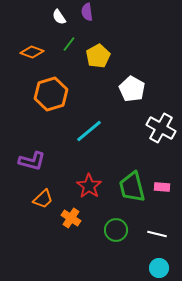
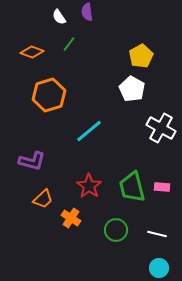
yellow pentagon: moved 43 px right
orange hexagon: moved 2 px left, 1 px down
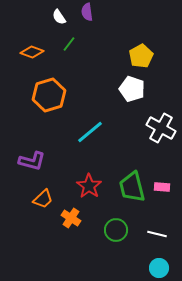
white pentagon: rotated 10 degrees counterclockwise
cyan line: moved 1 px right, 1 px down
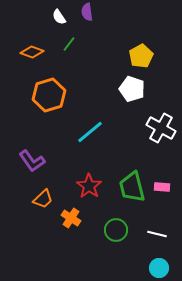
purple L-shape: rotated 40 degrees clockwise
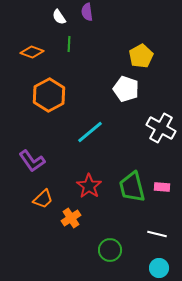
green line: rotated 35 degrees counterclockwise
white pentagon: moved 6 px left
orange hexagon: rotated 12 degrees counterclockwise
orange cross: rotated 24 degrees clockwise
green circle: moved 6 px left, 20 px down
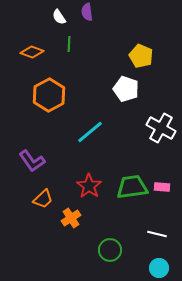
yellow pentagon: rotated 20 degrees counterclockwise
green trapezoid: rotated 96 degrees clockwise
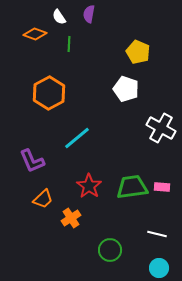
purple semicircle: moved 2 px right, 2 px down; rotated 18 degrees clockwise
orange diamond: moved 3 px right, 18 px up
yellow pentagon: moved 3 px left, 4 px up
orange hexagon: moved 2 px up
cyan line: moved 13 px left, 6 px down
purple L-shape: rotated 12 degrees clockwise
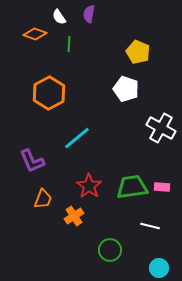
orange trapezoid: rotated 25 degrees counterclockwise
orange cross: moved 3 px right, 2 px up
white line: moved 7 px left, 8 px up
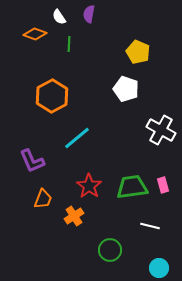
orange hexagon: moved 3 px right, 3 px down
white cross: moved 2 px down
pink rectangle: moved 1 px right, 2 px up; rotated 70 degrees clockwise
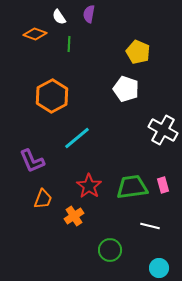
white cross: moved 2 px right
